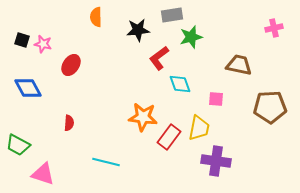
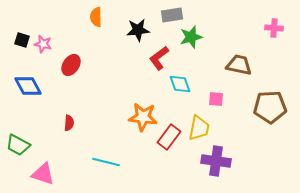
pink cross: rotated 18 degrees clockwise
blue diamond: moved 2 px up
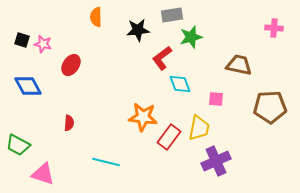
red L-shape: moved 3 px right
purple cross: rotated 32 degrees counterclockwise
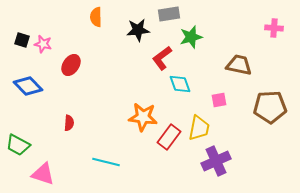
gray rectangle: moved 3 px left, 1 px up
blue diamond: rotated 16 degrees counterclockwise
pink square: moved 3 px right, 1 px down; rotated 14 degrees counterclockwise
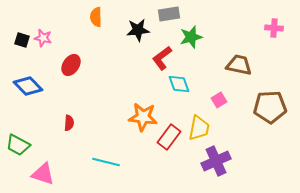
pink star: moved 6 px up
cyan diamond: moved 1 px left
pink square: rotated 21 degrees counterclockwise
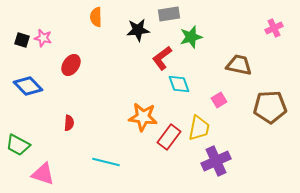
pink cross: rotated 30 degrees counterclockwise
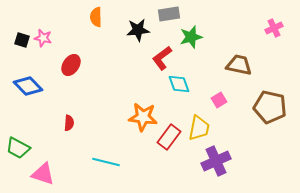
brown pentagon: rotated 16 degrees clockwise
green trapezoid: moved 3 px down
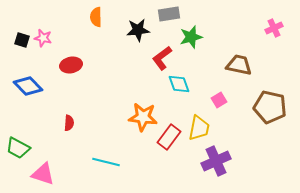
red ellipse: rotated 45 degrees clockwise
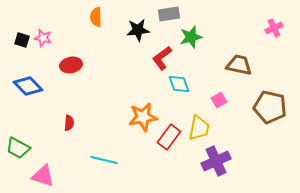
orange star: rotated 16 degrees counterclockwise
cyan line: moved 2 px left, 2 px up
pink triangle: moved 2 px down
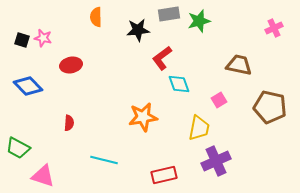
green star: moved 8 px right, 16 px up
red rectangle: moved 5 px left, 38 px down; rotated 40 degrees clockwise
